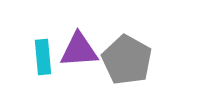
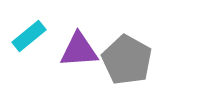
cyan rectangle: moved 14 px left, 21 px up; rotated 56 degrees clockwise
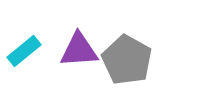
cyan rectangle: moved 5 px left, 15 px down
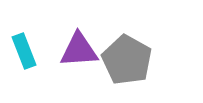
cyan rectangle: rotated 72 degrees counterclockwise
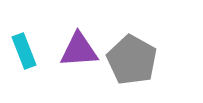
gray pentagon: moved 5 px right
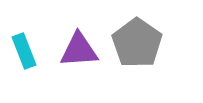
gray pentagon: moved 5 px right, 17 px up; rotated 6 degrees clockwise
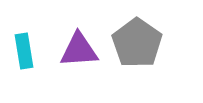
cyan rectangle: rotated 12 degrees clockwise
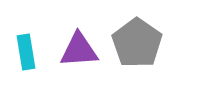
cyan rectangle: moved 2 px right, 1 px down
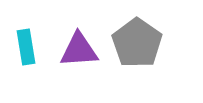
cyan rectangle: moved 5 px up
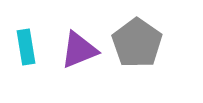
purple triangle: rotated 18 degrees counterclockwise
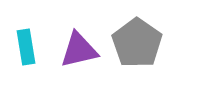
purple triangle: rotated 9 degrees clockwise
